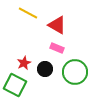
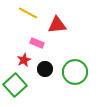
red triangle: rotated 36 degrees counterclockwise
pink rectangle: moved 20 px left, 5 px up
red star: moved 3 px up
green square: rotated 20 degrees clockwise
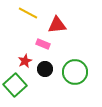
pink rectangle: moved 6 px right, 1 px down
red star: moved 1 px right, 1 px down
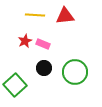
yellow line: moved 7 px right, 2 px down; rotated 24 degrees counterclockwise
red triangle: moved 8 px right, 9 px up
red star: moved 20 px up
black circle: moved 1 px left, 1 px up
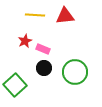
pink rectangle: moved 5 px down
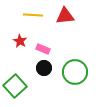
yellow line: moved 2 px left
red star: moved 5 px left; rotated 16 degrees counterclockwise
green square: moved 1 px down
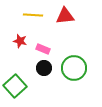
red star: rotated 16 degrees counterclockwise
green circle: moved 1 px left, 4 px up
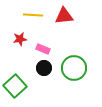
red triangle: moved 1 px left
red star: moved 2 px up; rotated 24 degrees counterclockwise
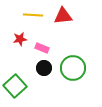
red triangle: moved 1 px left
pink rectangle: moved 1 px left, 1 px up
green circle: moved 1 px left
